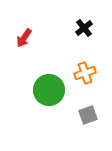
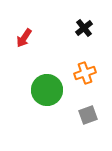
green circle: moved 2 px left
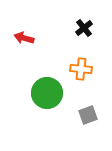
red arrow: rotated 72 degrees clockwise
orange cross: moved 4 px left, 4 px up; rotated 25 degrees clockwise
green circle: moved 3 px down
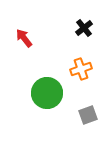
red arrow: rotated 36 degrees clockwise
orange cross: rotated 25 degrees counterclockwise
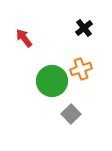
green circle: moved 5 px right, 12 px up
gray square: moved 17 px left, 1 px up; rotated 24 degrees counterclockwise
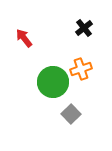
green circle: moved 1 px right, 1 px down
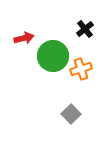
black cross: moved 1 px right, 1 px down
red arrow: rotated 114 degrees clockwise
green circle: moved 26 px up
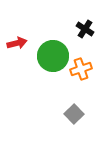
black cross: rotated 18 degrees counterclockwise
red arrow: moved 7 px left, 5 px down
gray square: moved 3 px right
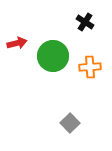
black cross: moved 7 px up
orange cross: moved 9 px right, 2 px up; rotated 15 degrees clockwise
gray square: moved 4 px left, 9 px down
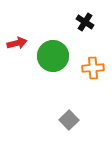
orange cross: moved 3 px right, 1 px down
gray square: moved 1 px left, 3 px up
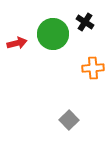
green circle: moved 22 px up
